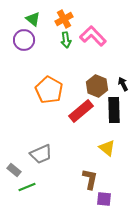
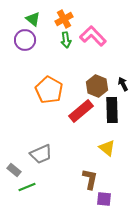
purple circle: moved 1 px right
black rectangle: moved 2 px left
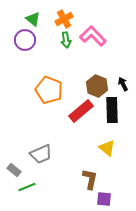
orange pentagon: rotated 8 degrees counterclockwise
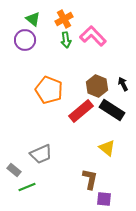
black rectangle: rotated 55 degrees counterclockwise
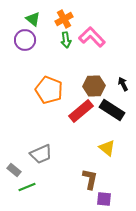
pink L-shape: moved 1 px left, 1 px down
brown hexagon: moved 3 px left; rotated 25 degrees counterclockwise
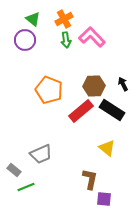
green line: moved 1 px left
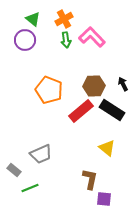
green line: moved 4 px right, 1 px down
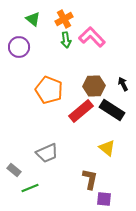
purple circle: moved 6 px left, 7 px down
gray trapezoid: moved 6 px right, 1 px up
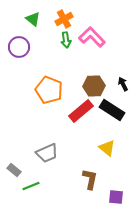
green line: moved 1 px right, 2 px up
purple square: moved 12 px right, 2 px up
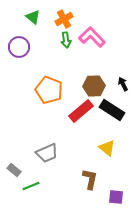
green triangle: moved 2 px up
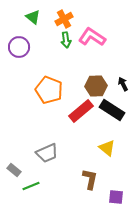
pink L-shape: rotated 12 degrees counterclockwise
brown hexagon: moved 2 px right
